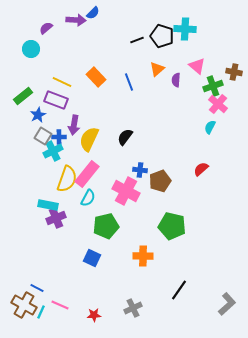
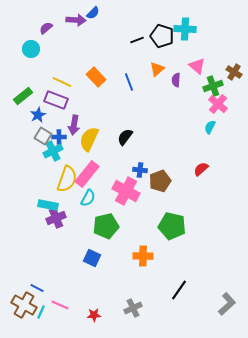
brown cross at (234, 72): rotated 21 degrees clockwise
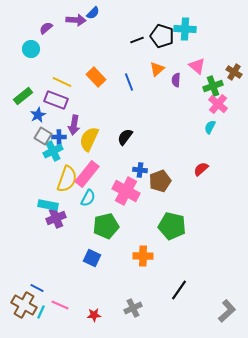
gray L-shape at (227, 304): moved 7 px down
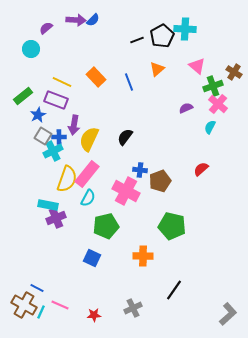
blue semicircle at (93, 13): moved 7 px down
black pentagon at (162, 36): rotated 25 degrees clockwise
purple semicircle at (176, 80): moved 10 px right, 28 px down; rotated 64 degrees clockwise
black line at (179, 290): moved 5 px left
gray L-shape at (227, 311): moved 1 px right, 3 px down
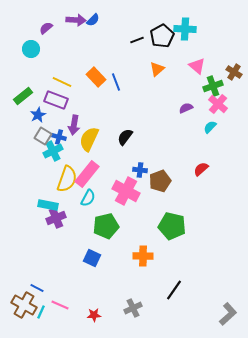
blue line at (129, 82): moved 13 px left
cyan semicircle at (210, 127): rotated 16 degrees clockwise
blue cross at (59, 137): rotated 16 degrees clockwise
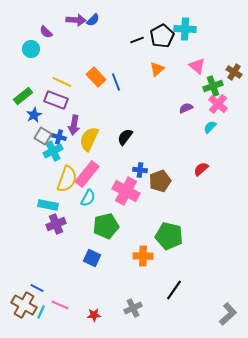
purple semicircle at (46, 28): moved 4 px down; rotated 96 degrees counterclockwise
blue star at (38, 115): moved 4 px left
purple cross at (56, 218): moved 6 px down
green pentagon at (172, 226): moved 3 px left, 10 px down
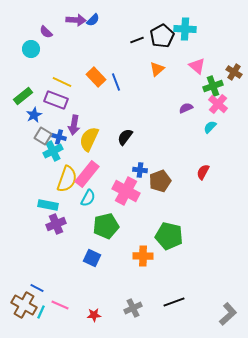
red semicircle at (201, 169): moved 2 px right, 3 px down; rotated 21 degrees counterclockwise
black line at (174, 290): moved 12 px down; rotated 35 degrees clockwise
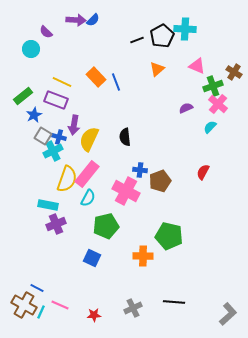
pink triangle at (197, 66): rotated 18 degrees counterclockwise
black semicircle at (125, 137): rotated 42 degrees counterclockwise
black line at (174, 302): rotated 25 degrees clockwise
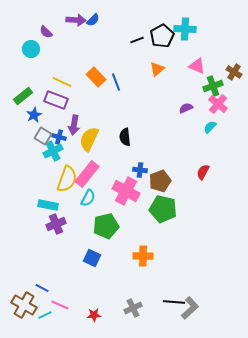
green pentagon at (169, 236): moved 6 px left, 27 px up
blue line at (37, 288): moved 5 px right
cyan line at (41, 312): moved 4 px right, 3 px down; rotated 40 degrees clockwise
gray L-shape at (228, 314): moved 38 px left, 6 px up
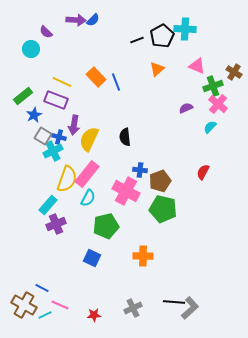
cyan rectangle at (48, 205): rotated 60 degrees counterclockwise
